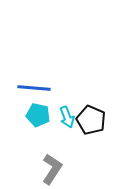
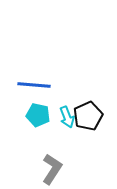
blue line: moved 3 px up
black pentagon: moved 3 px left, 4 px up; rotated 24 degrees clockwise
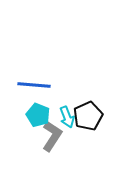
cyan pentagon: rotated 10 degrees clockwise
gray L-shape: moved 33 px up
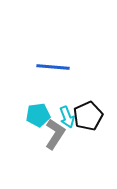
blue line: moved 19 px right, 18 px up
cyan pentagon: rotated 30 degrees counterclockwise
gray L-shape: moved 3 px right, 2 px up
